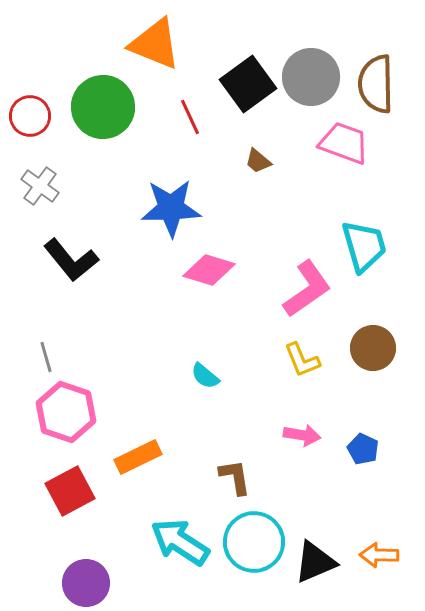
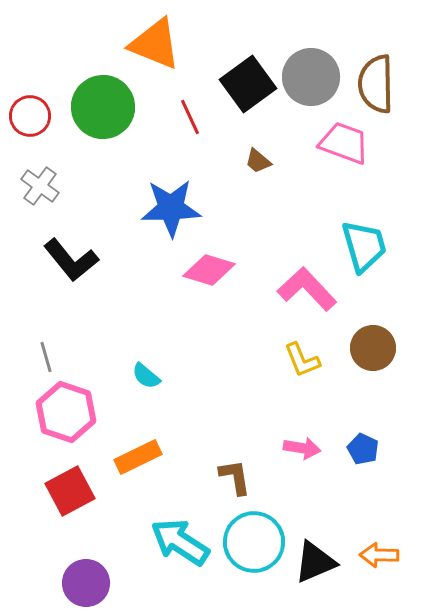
pink L-shape: rotated 98 degrees counterclockwise
cyan semicircle: moved 59 px left
pink arrow: moved 13 px down
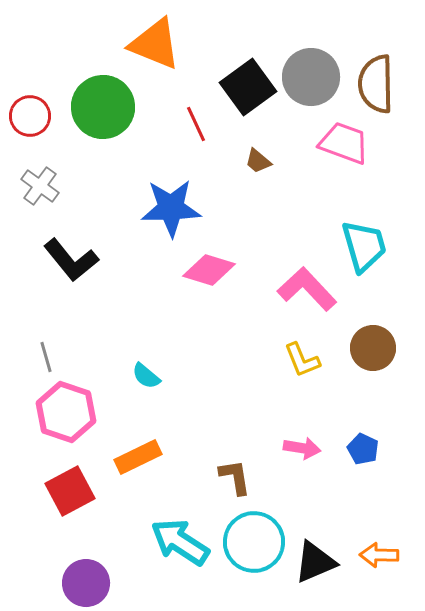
black square: moved 3 px down
red line: moved 6 px right, 7 px down
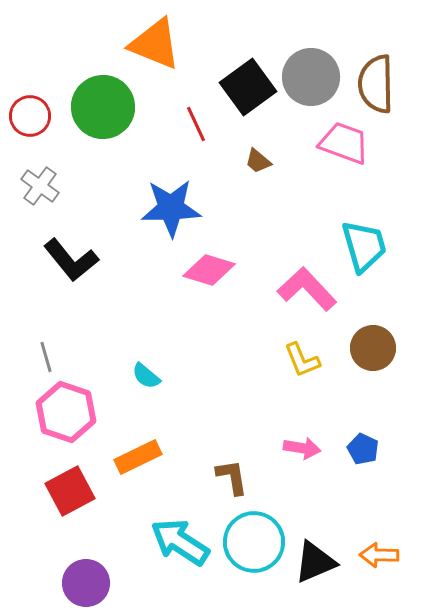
brown L-shape: moved 3 px left
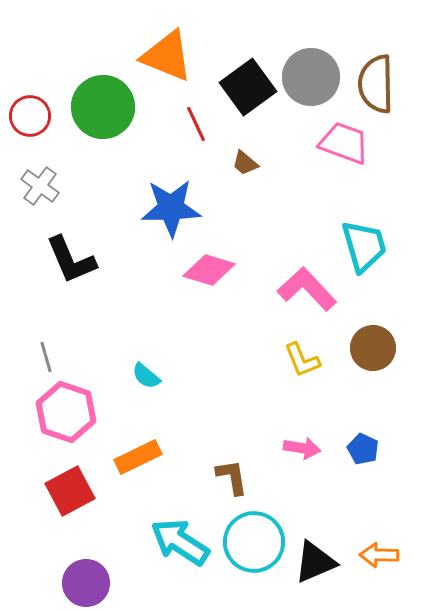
orange triangle: moved 12 px right, 12 px down
brown trapezoid: moved 13 px left, 2 px down
black L-shape: rotated 16 degrees clockwise
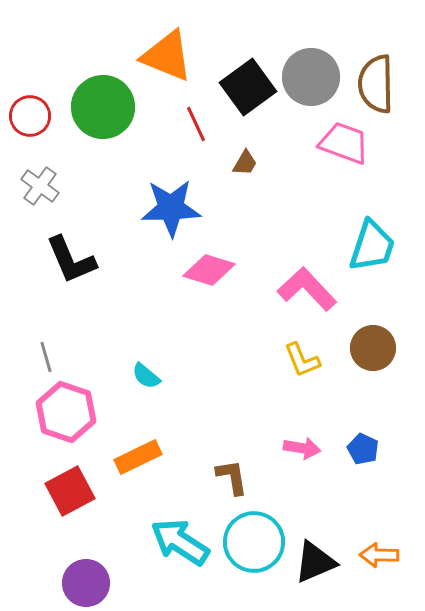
brown trapezoid: rotated 100 degrees counterclockwise
cyan trapezoid: moved 8 px right; rotated 34 degrees clockwise
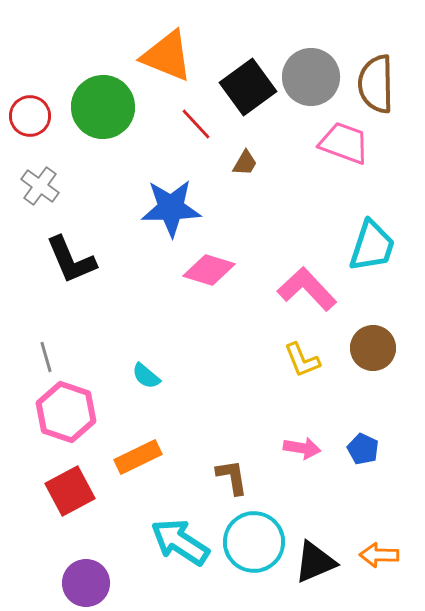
red line: rotated 18 degrees counterclockwise
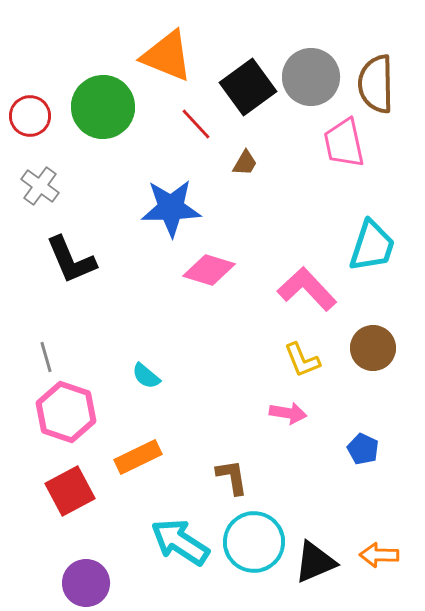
pink trapezoid: rotated 122 degrees counterclockwise
pink arrow: moved 14 px left, 35 px up
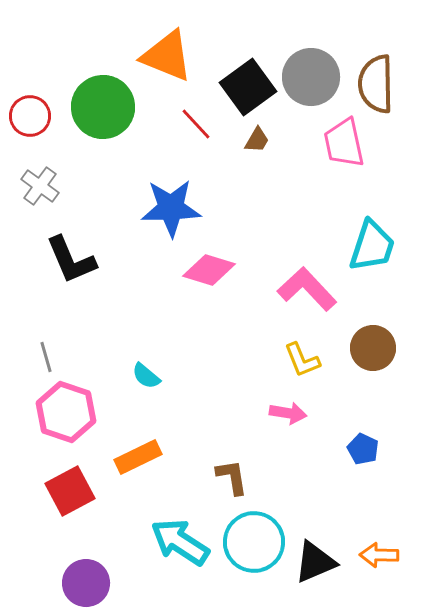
brown trapezoid: moved 12 px right, 23 px up
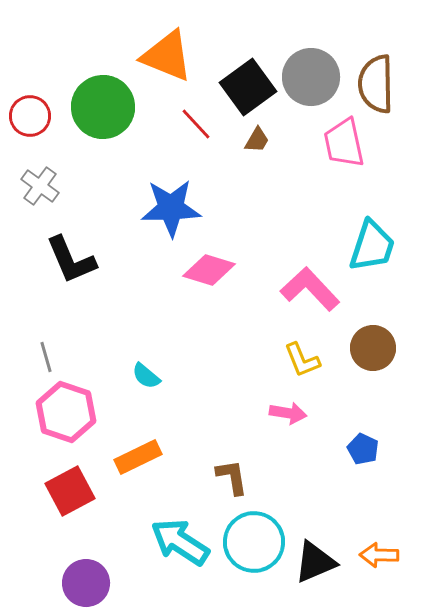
pink L-shape: moved 3 px right
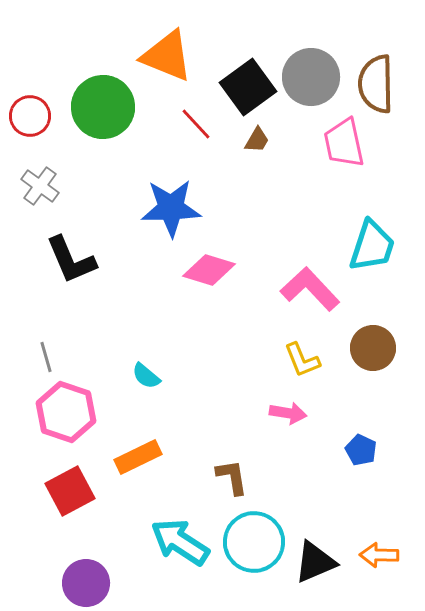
blue pentagon: moved 2 px left, 1 px down
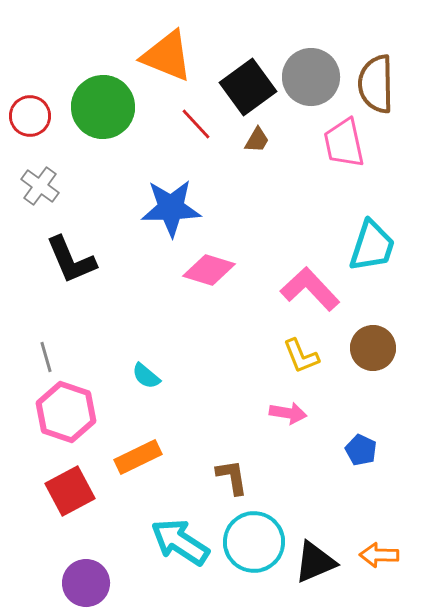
yellow L-shape: moved 1 px left, 4 px up
